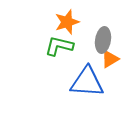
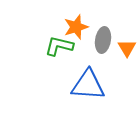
orange star: moved 9 px right, 5 px down
orange triangle: moved 17 px right, 11 px up; rotated 30 degrees counterclockwise
blue triangle: moved 1 px right, 3 px down
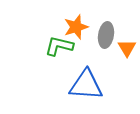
gray ellipse: moved 3 px right, 5 px up
blue triangle: moved 2 px left
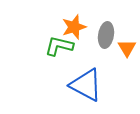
orange star: moved 2 px left
blue triangle: rotated 24 degrees clockwise
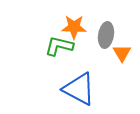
orange star: rotated 20 degrees clockwise
orange triangle: moved 5 px left, 5 px down
blue triangle: moved 7 px left, 4 px down
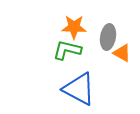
gray ellipse: moved 2 px right, 2 px down
green L-shape: moved 8 px right, 4 px down
orange triangle: rotated 30 degrees counterclockwise
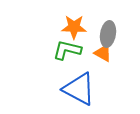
gray ellipse: moved 3 px up
orange triangle: moved 19 px left
